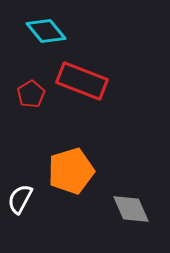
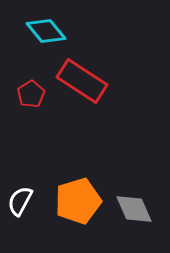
red rectangle: rotated 12 degrees clockwise
orange pentagon: moved 7 px right, 30 px down
white semicircle: moved 2 px down
gray diamond: moved 3 px right
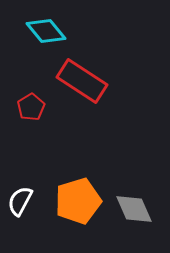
red pentagon: moved 13 px down
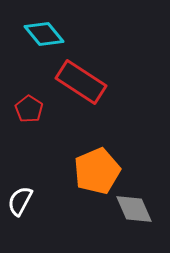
cyan diamond: moved 2 px left, 3 px down
red rectangle: moved 1 px left, 1 px down
red pentagon: moved 2 px left, 2 px down; rotated 8 degrees counterclockwise
orange pentagon: moved 19 px right, 30 px up; rotated 6 degrees counterclockwise
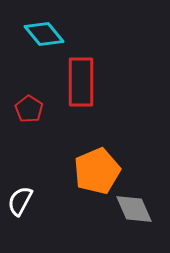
red rectangle: rotated 57 degrees clockwise
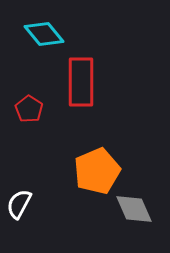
white semicircle: moved 1 px left, 3 px down
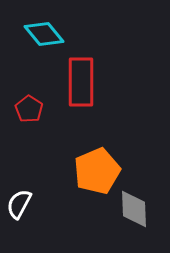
gray diamond: rotated 21 degrees clockwise
